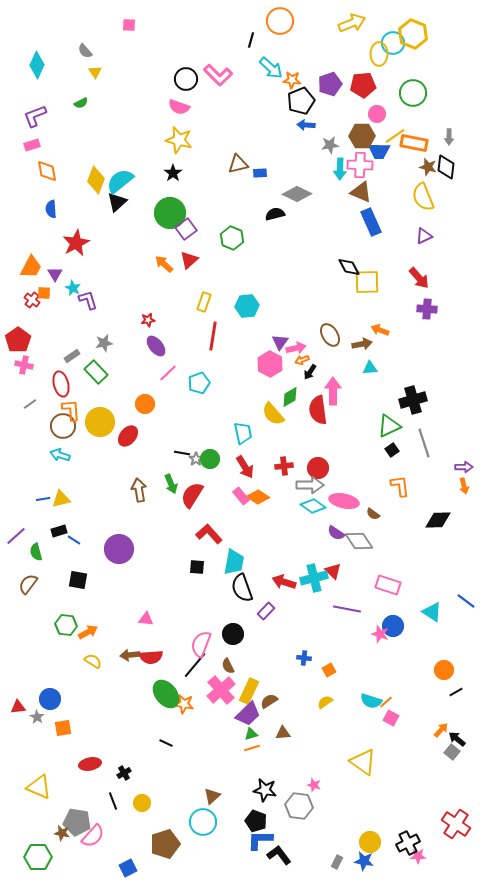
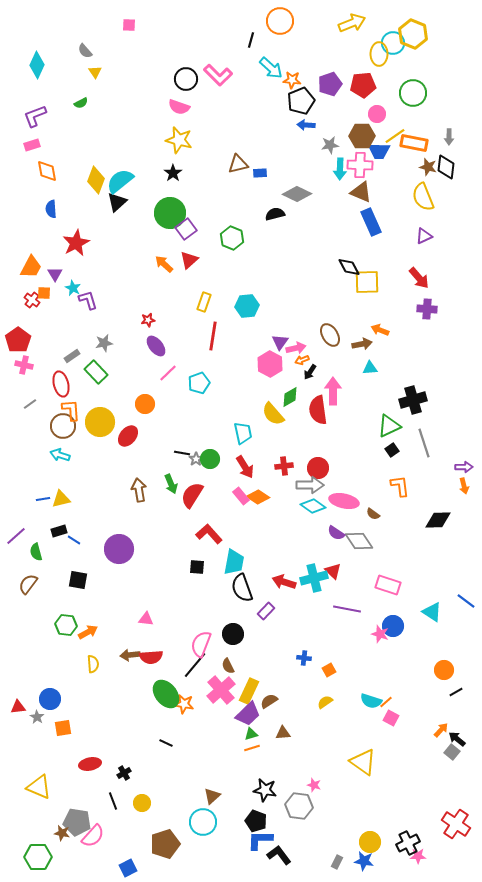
yellow semicircle at (93, 661): moved 3 px down; rotated 54 degrees clockwise
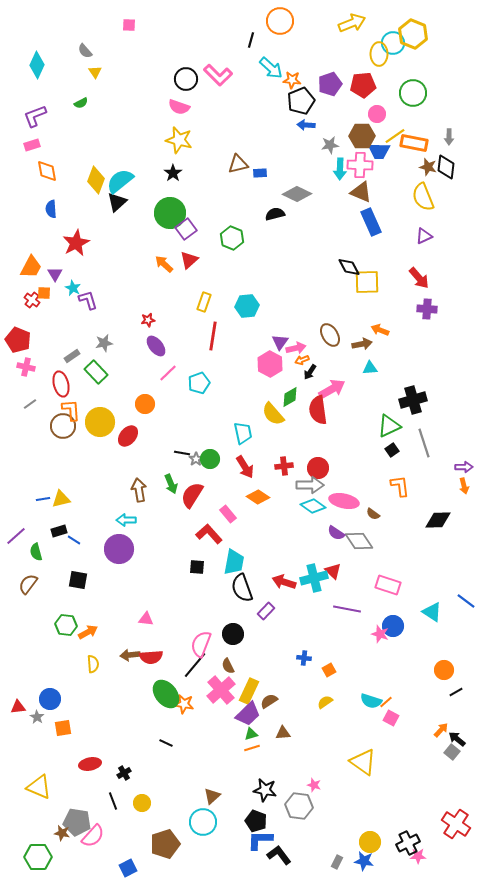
red pentagon at (18, 340): rotated 15 degrees counterclockwise
pink cross at (24, 365): moved 2 px right, 2 px down
pink arrow at (333, 391): moved 1 px left, 2 px up; rotated 60 degrees clockwise
cyan arrow at (60, 455): moved 66 px right, 65 px down; rotated 18 degrees counterclockwise
pink rectangle at (241, 496): moved 13 px left, 18 px down
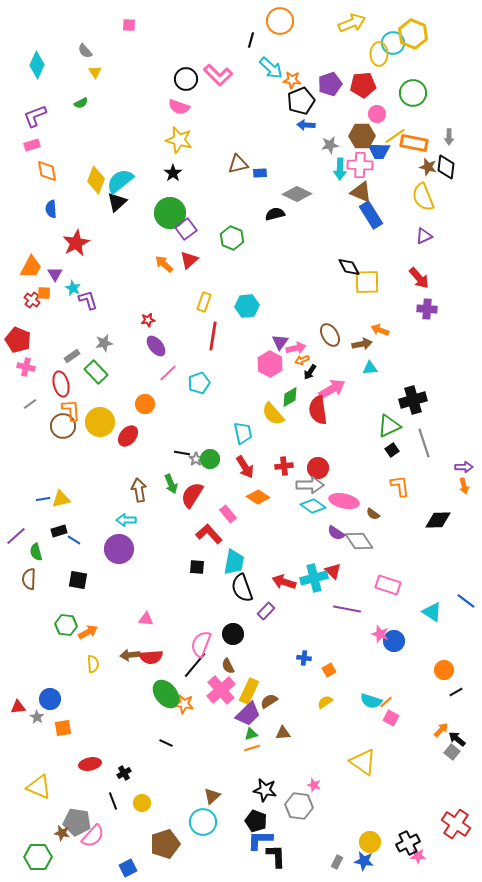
blue rectangle at (371, 222): moved 7 px up; rotated 8 degrees counterclockwise
brown semicircle at (28, 584): moved 1 px right, 5 px up; rotated 35 degrees counterclockwise
blue circle at (393, 626): moved 1 px right, 15 px down
black L-shape at (279, 855): moved 3 px left, 1 px down; rotated 35 degrees clockwise
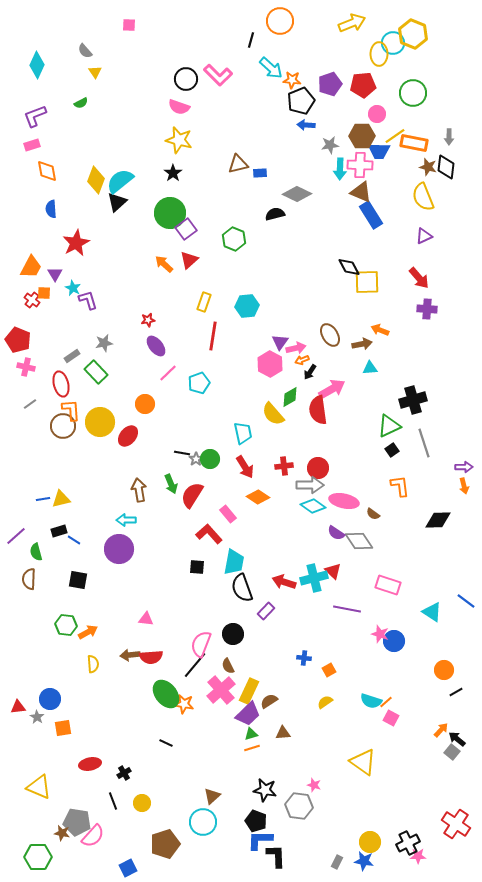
green hexagon at (232, 238): moved 2 px right, 1 px down
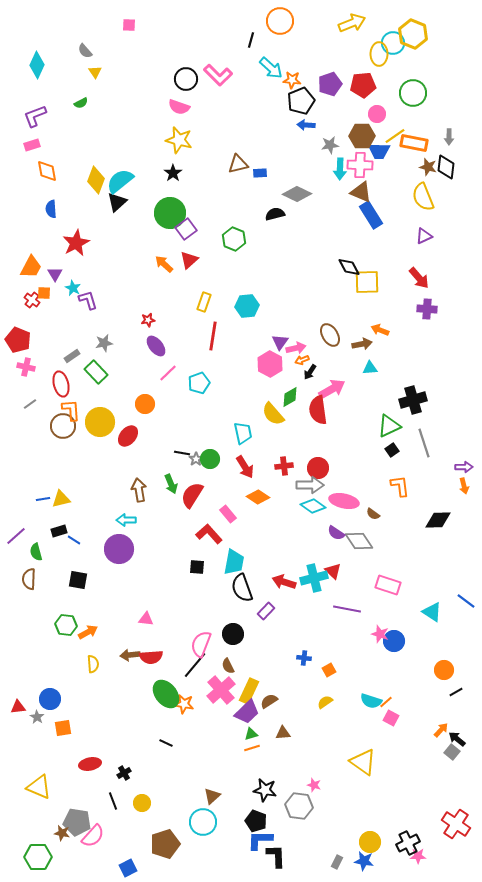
purple trapezoid at (248, 714): moved 1 px left, 2 px up
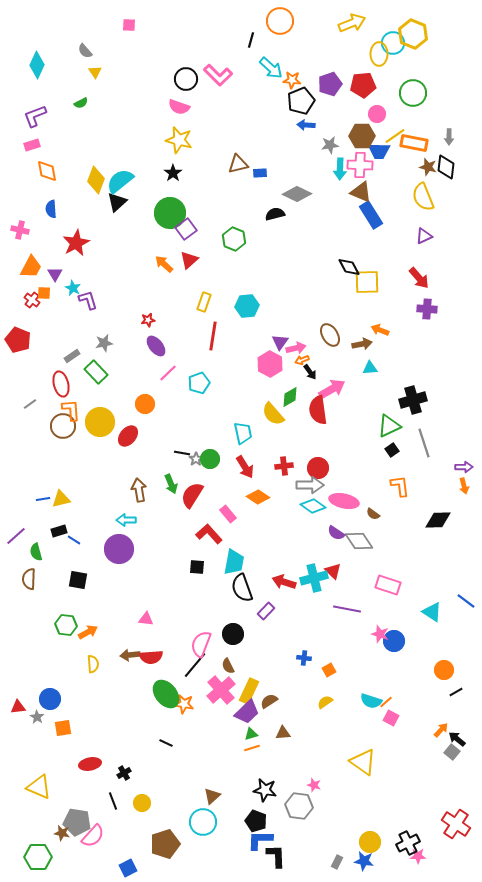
pink cross at (26, 367): moved 6 px left, 137 px up
black arrow at (310, 372): rotated 70 degrees counterclockwise
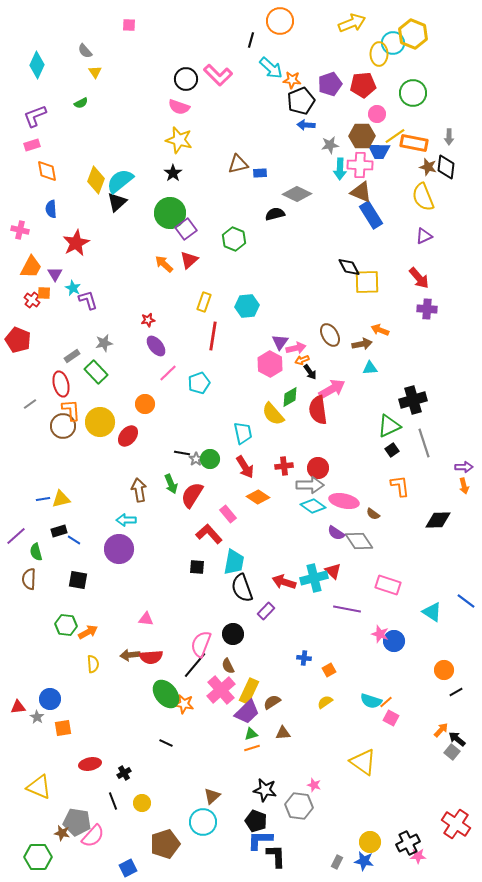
brown semicircle at (269, 701): moved 3 px right, 1 px down
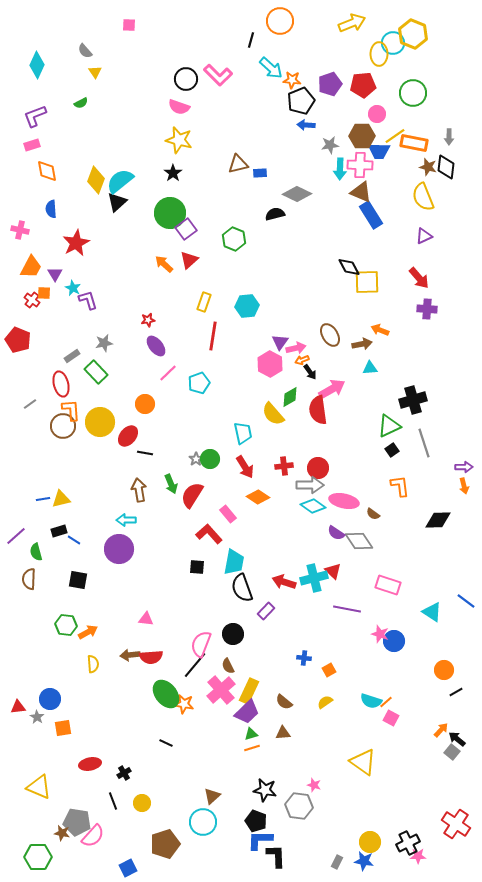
black line at (182, 453): moved 37 px left
brown semicircle at (272, 702): moved 12 px right; rotated 108 degrees counterclockwise
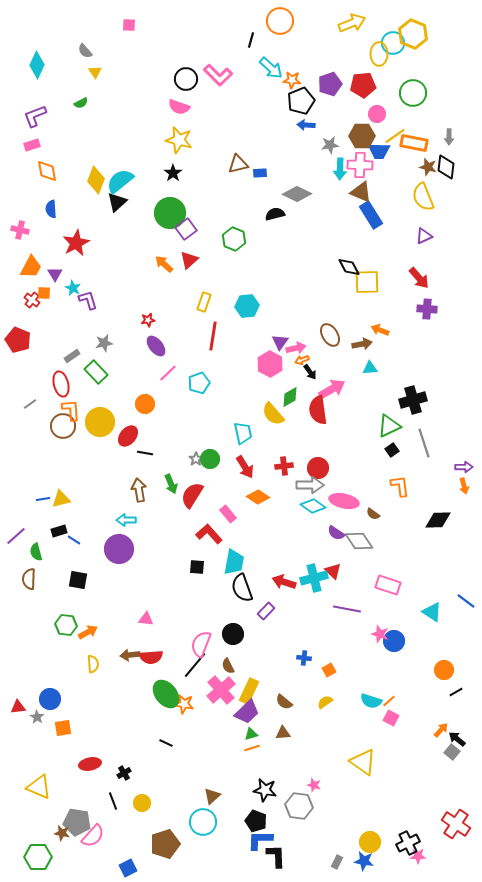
orange line at (386, 702): moved 3 px right, 1 px up
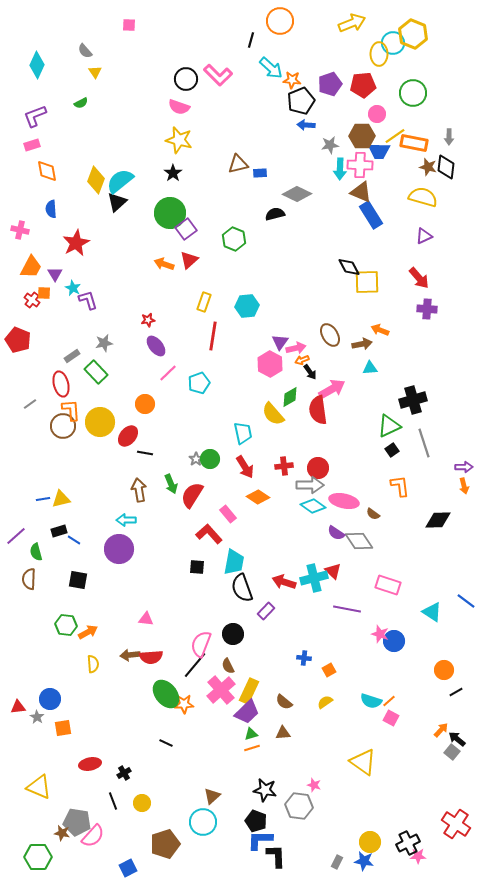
yellow semicircle at (423, 197): rotated 128 degrees clockwise
orange arrow at (164, 264): rotated 24 degrees counterclockwise
orange star at (184, 704): rotated 12 degrees counterclockwise
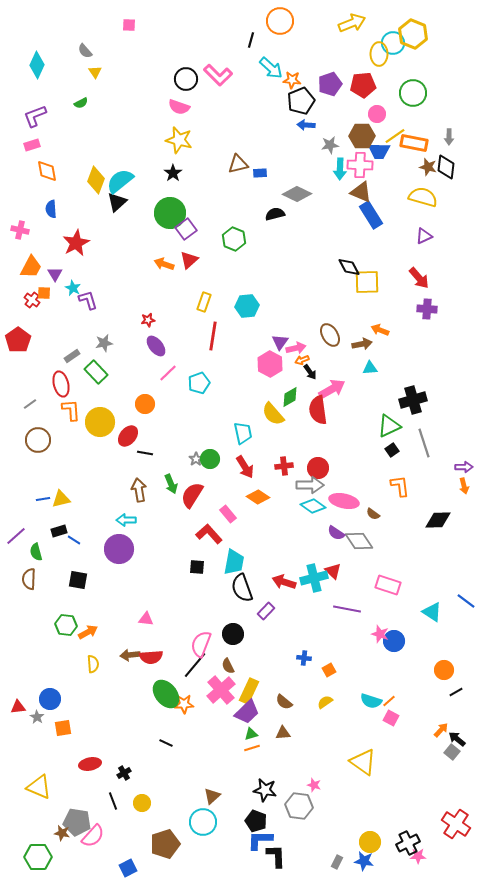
red pentagon at (18, 340): rotated 15 degrees clockwise
brown circle at (63, 426): moved 25 px left, 14 px down
